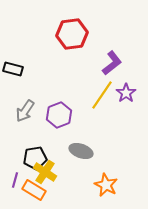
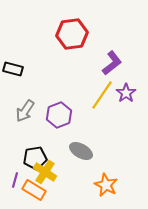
gray ellipse: rotated 10 degrees clockwise
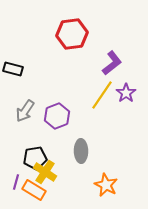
purple hexagon: moved 2 px left, 1 px down
gray ellipse: rotated 60 degrees clockwise
purple line: moved 1 px right, 2 px down
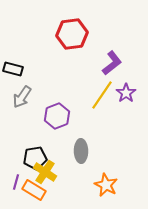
gray arrow: moved 3 px left, 14 px up
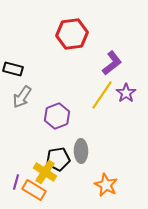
black pentagon: moved 23 px right, 1 px down
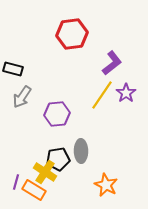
purple hexagon: moved 2 px up; rotated 15 degrees clockwise
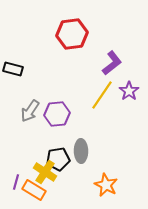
purple star: moved 3 px right, 2 px up
gray arrow: moved 8 px right, 14 px down
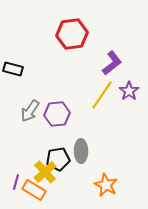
yellow cross: rotated 15 degrees clockwise
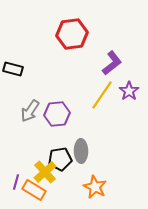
black pentagon: moved 2 px right
orange star: moved 11 px left, 2 px down
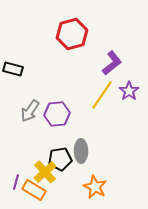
red hexagon: rotated 8 degrees counterclockwise
